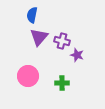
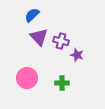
blue semicircle: rotated 35 degrees clockwise
purple triangle: rotated 24 degrees counterclockwise
purple cross: moved 1 px left
pink circle: moved 1 px left, 2 px down
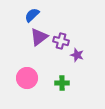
purple triangle: rotated 36 degrees clockwise
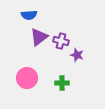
blue semicircle: moved 3 px left; rotated 140 degrees counterclockwise
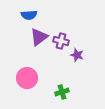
green cross: moved 9 px down; rotated 16 degrees counterclockwise
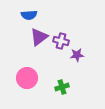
purple star: rotated 24 degrees counterclockwise
green cross: moved 5 px up
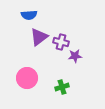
purple cross: moved 1 px down
purple star: moved 2 px left, 1 px down
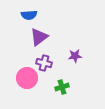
purple cross: moved 17 px left, 21 px down
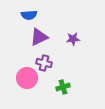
purple triangle: rotated 12 degrees clockwise
purple star: moved 2 px left, 17 px up
green cross: moved 1 px right
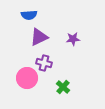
green cross: rotated 32 degrees counterclockwise
